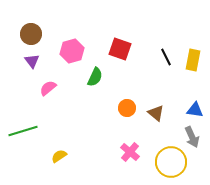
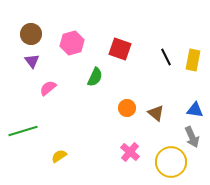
pink hexagon: moved 8 px up
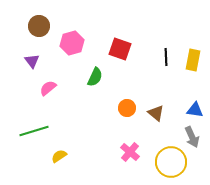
brown circle: moved 8 px right, 8 px up
black line: rotated 24 degrees clockwise
green line: moved 11 px right
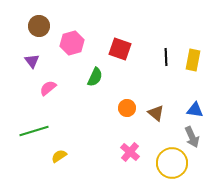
yellow circle: moved 1 px right, 1 px down
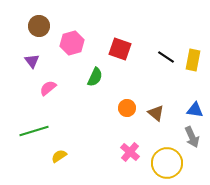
black line: rotated 54 degrees counterclockwise
yellow circle: moved 5 px left
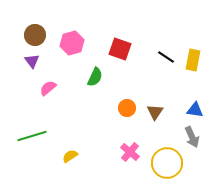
brown circle: moved 4 px left, 9 px down
brown triangle: moved 1 px left, 1 px up; rotated 24 degrees clockwise
green line: moved 2 px left, 5 px down
yellow semicircle: moved 11 px right
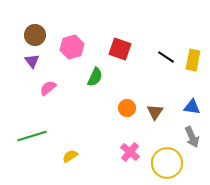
pink hexagon: moved 4 px down
blue triangle: moved 3 px left, 3 px up
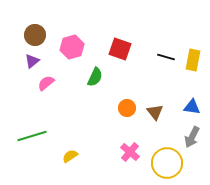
black line: rotated 18 degrees counterclockwise
purple triangle: rotated 28 degrees clockwise
pink semicircle: moved 2 px left, 5 px up
brown triangle: rotated 12 degrees counterclockwise
gray arrow: rotated 50 degrees clockwise
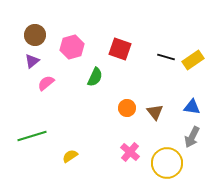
yellow rectangle: rotated 45 degrees clockwise
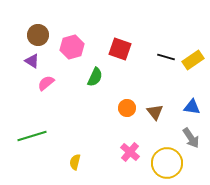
brown circle: moved 3 px right
purple triangle: rotated 49 degrees counterclockwise
gray arrow: moved 1 px left, 1 px down; rotated 60 degrees counterclockwise
yellow semicircle: moved 5 px right, 6 px down; rotated 42 degrees counterclockwise
